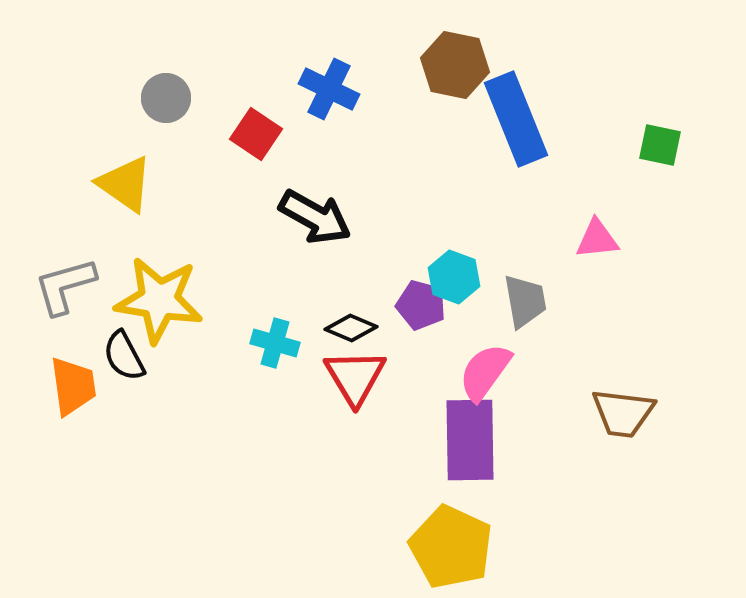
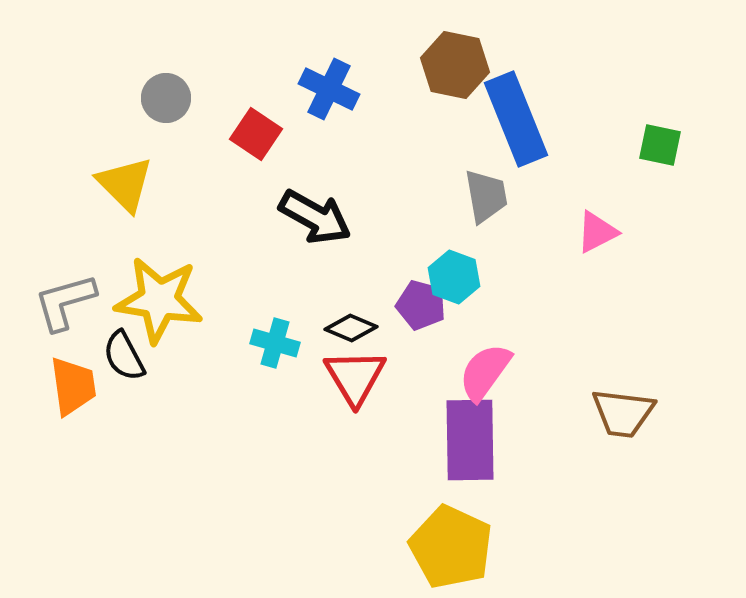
yellow triangle: rotated 10 degrees clockwise
pink triangle: moved 7 px up; rotated 21 degrees counterclockwise
gray L-shape: moved 16 px down
gray trapezoid: moved 39 px left, 105 px up
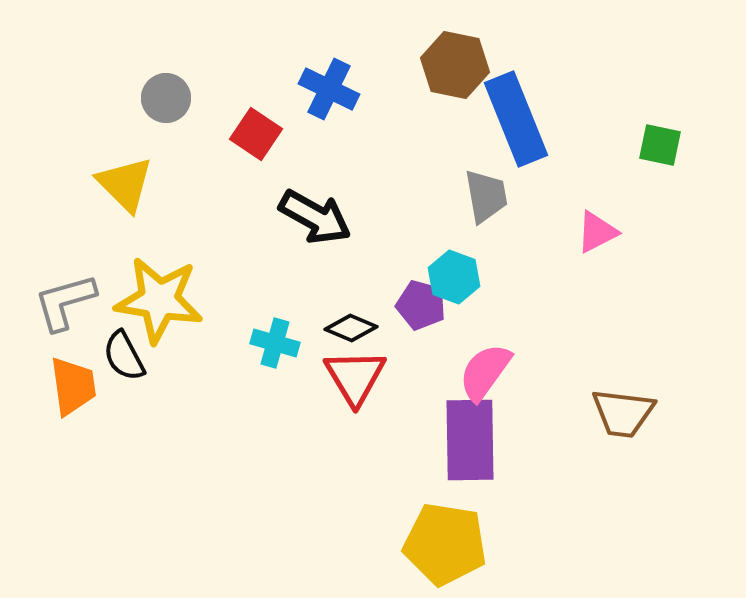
yellow pentagon: moved 6 px left, 3 px up; rotated 16 degrees counterclockwise
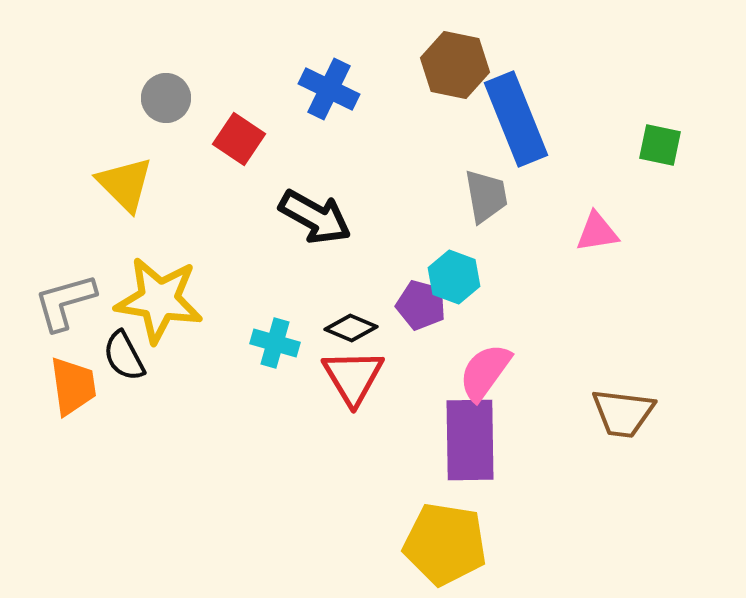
red square: moved 17 px left, 5 px down
pink triangle: rotated 18 degrees clockwise
red triangle: moved 2 px left
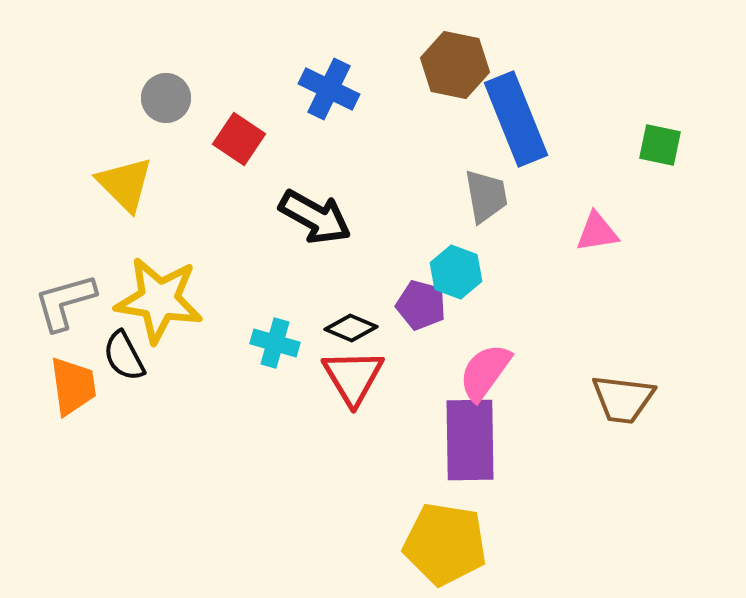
cyan hexagon: moved 2 px right, 5 px up
brown trapezoid: moved 14 px up
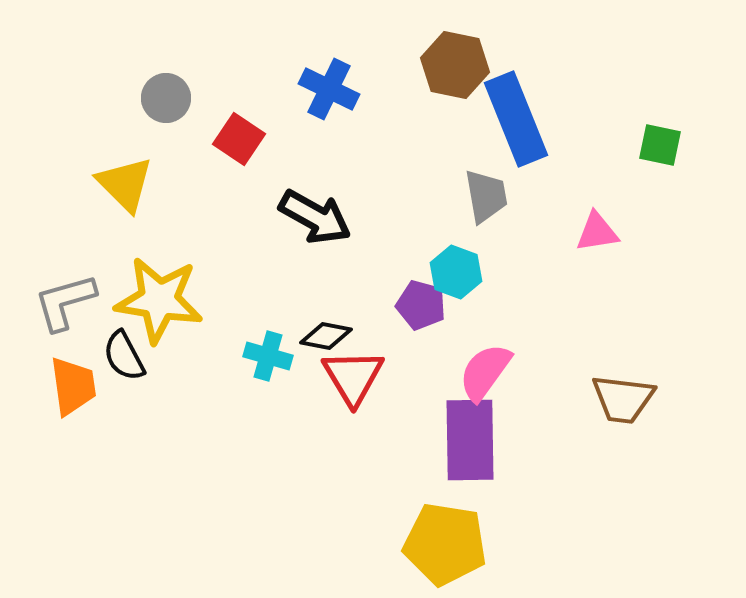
black diamond: moved 25 px left, 8 px down; rotated 12 degrees counterclockwise
cyan cross: moved 7 px left, 13 px down
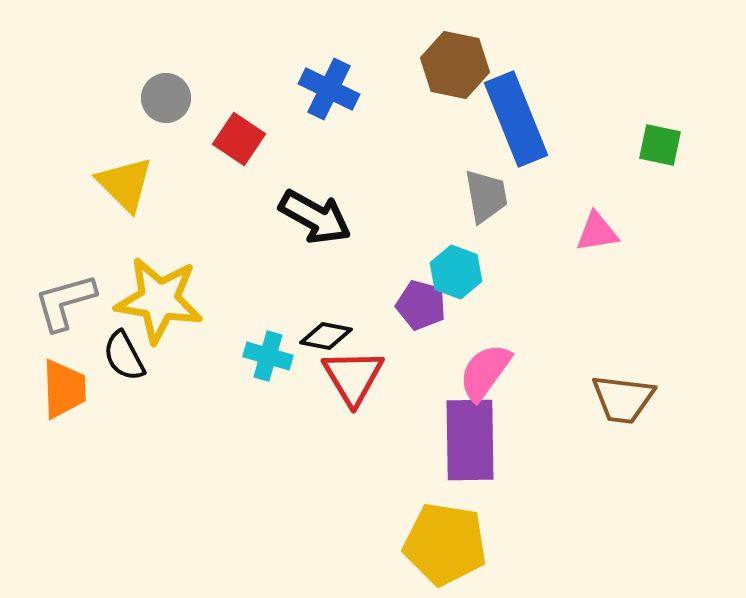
orange trapezoid: moved 9 px left, 3 px down; rotated 6 degrees clockwise
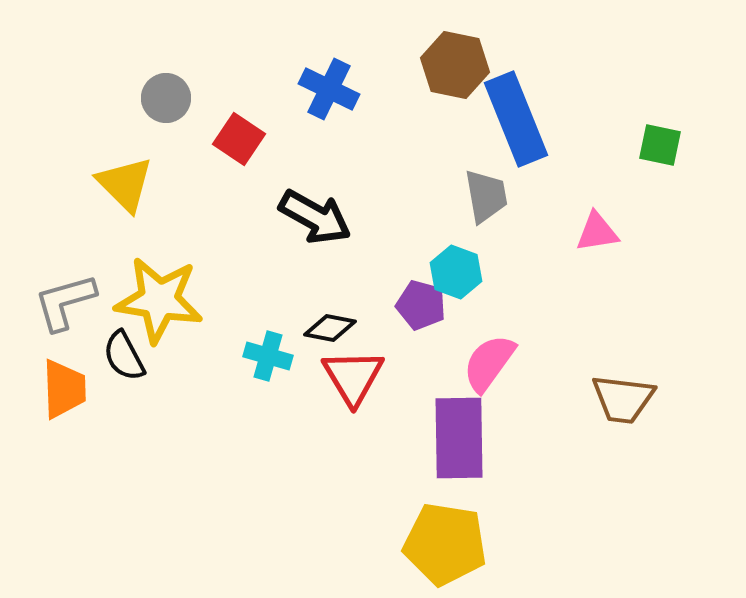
black diamond: moved 4 px right, 8 px up
pink semicircle: moved 4 px right, 9 px up
purple rectangle: moved 11 px left, 2 px up
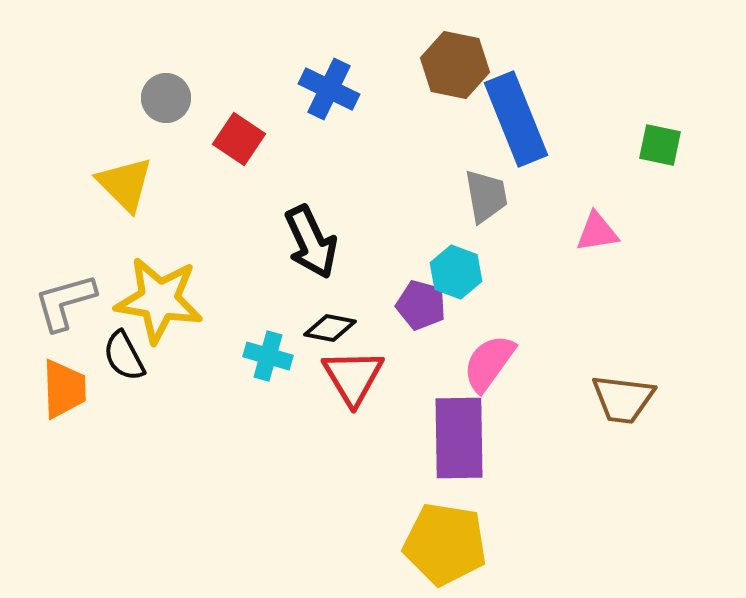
black arrow: moved 4 px left, 25 px down; rotated 36 degrees clockwise
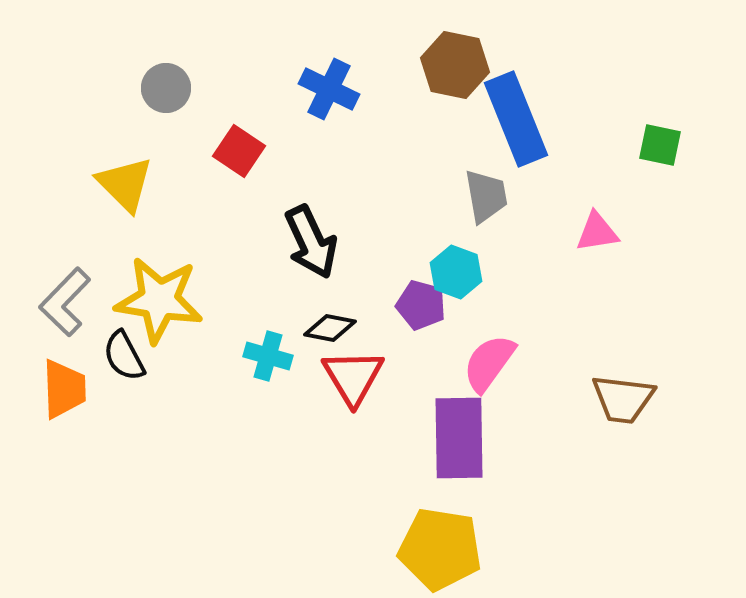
gray circle: moved 10 px up
red square: moved 12 px down
gray L-shape: rotated 30 degrees counterclockwise
yellow pentagon: moved 5 px left, 5 px down
